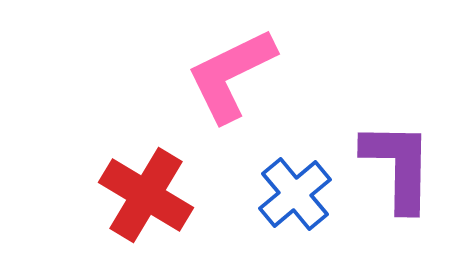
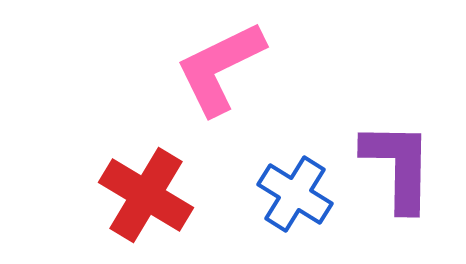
pink L-shape: moved 11 px left, 7 px up
blue cross: rotated 18 degrees counterclockwise
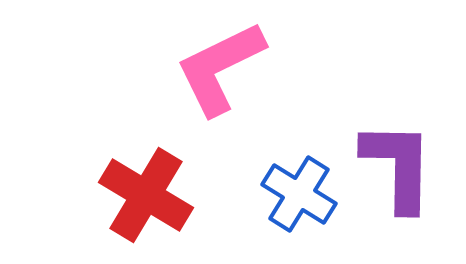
blue cross: moved 4 px right
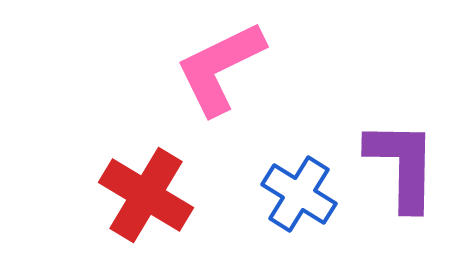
purple L-shape: moved 4 px right, 1 px up
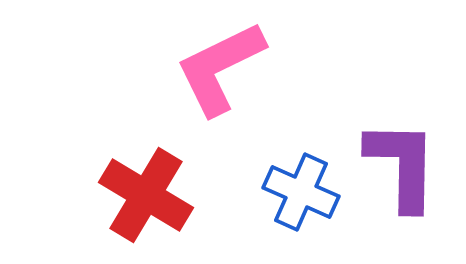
blue cross: moved 2 px right, 2 px up; rotated 8 degrees counterclockwise
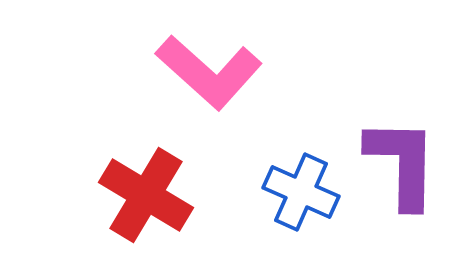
pink L-shape: moved 11 px left, 4 px down; rotated 112 degrees counterclockwise
purple L-shape: moved 2 px up
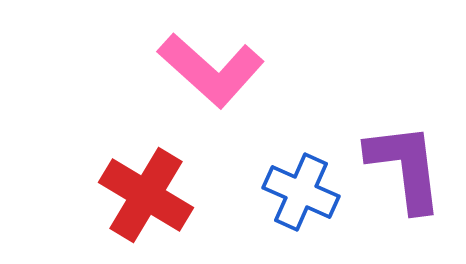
pink L-shape: moved 2 px right, 2 px up
purple L-shape: moved 3 px right, 4 px down; rotated 8 degrees counterclockwise
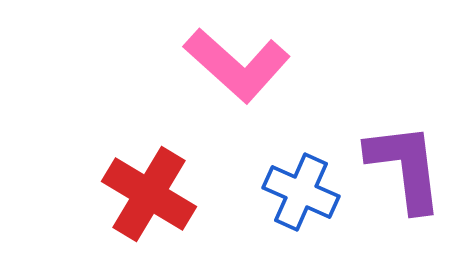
pink L-shape: moved 26 px right, 5 px up
red cross: moved 3 px right, 1 px up
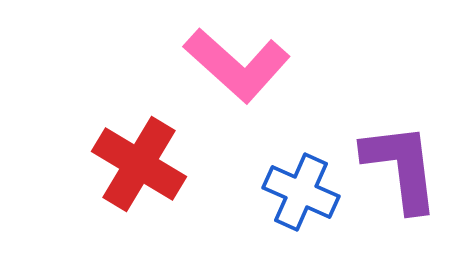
purple L-shape: moved 4 px left
red cross: moved 10 px left, 30 px up
